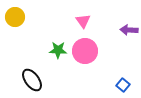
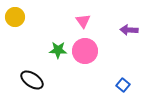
black ellipse: rotated 20 degrees counterclockwise
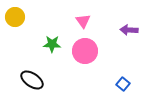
green star: moved 6 px left, 6 px up
blue square: moved 1 px up
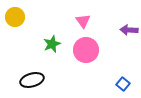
green star: rotated 24 degrees counterclockwise
pink circle: moved 1 px right, 1 px up
black ellipse: rotated 50 degrees counterclockwise
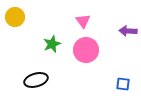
purple arrow: moved 1 px left, 1 px down
black ellipse: moved 4 px right
blue square: rotated 32 degrees counterclockwise
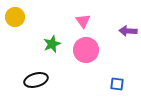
blue square: moved 6 px left
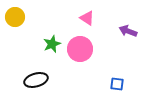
pink triangle: moved 4 px right, 3 px up; rotated 21 degrees counterclockwise
purple arrow: rotated 18 degrees clockwise
pink circle: moved 6 px left, 1 px up
